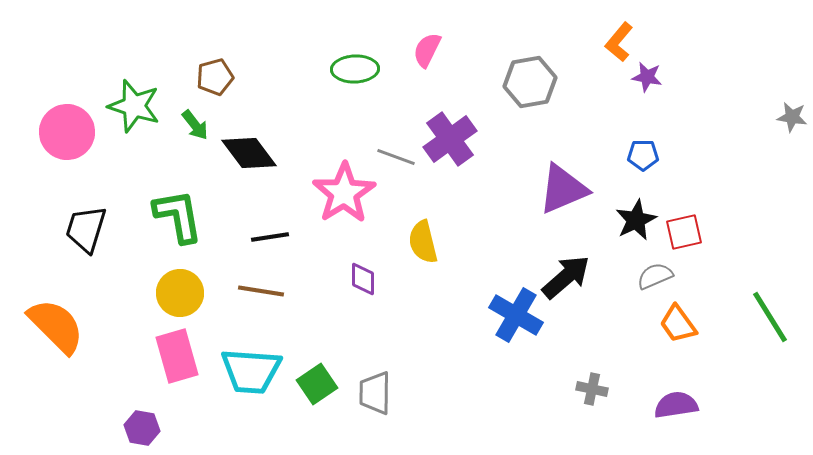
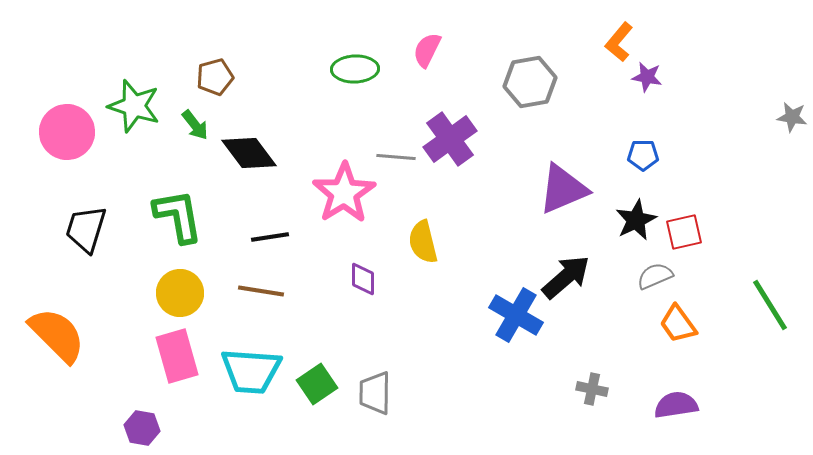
gray line: rotated 15 degrees counterclockwise
green line: moved 12 px up
orange semicircle: moved 1 px right, 9 px down
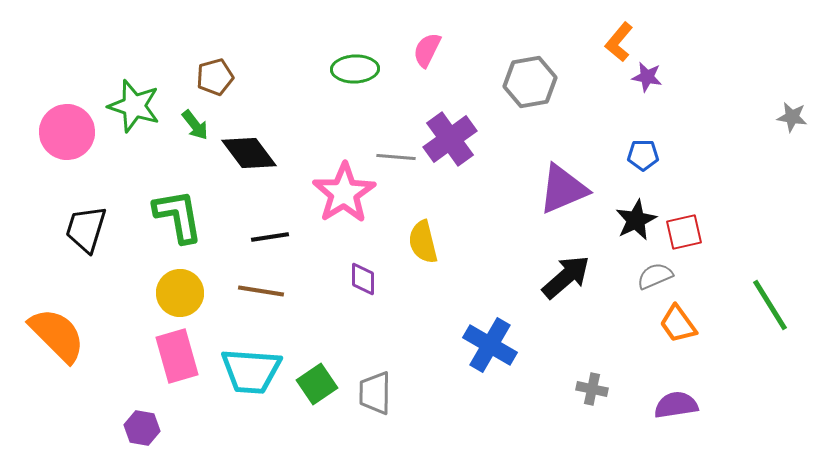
blue cross: moved 26 px left, 30 px down
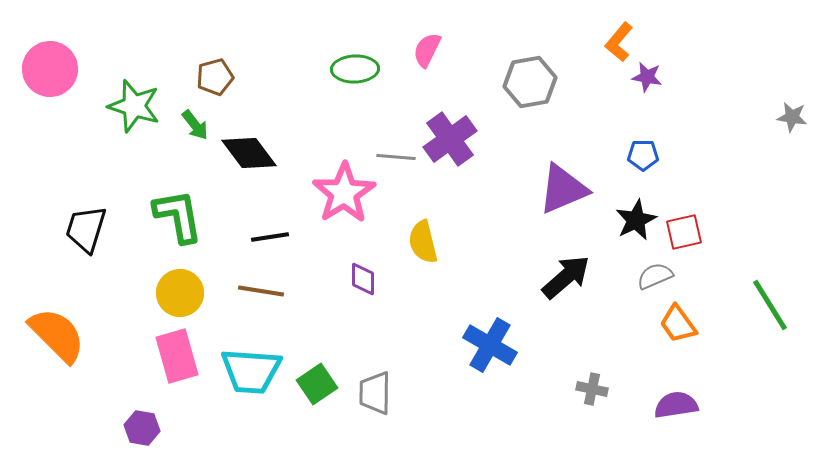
pink circle: moved 17 px left, 63 px up
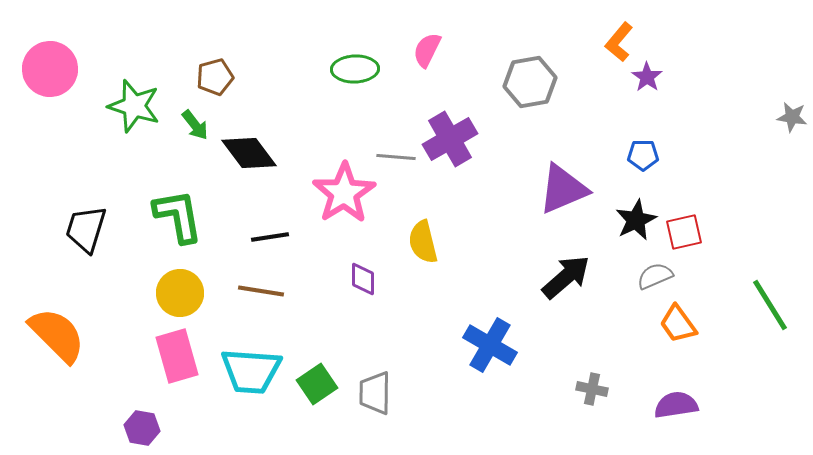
purple star: rotated 24 degrees clockwise
purple cross: rotated 6 degrees clockwise
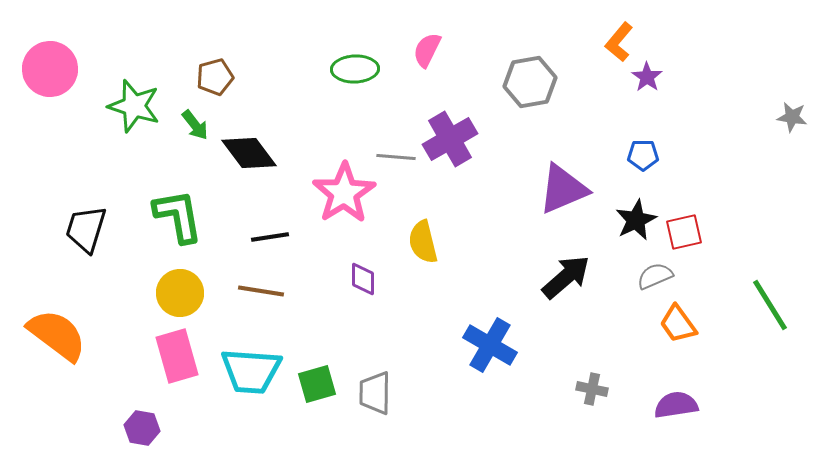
orange semicircle: rotated 8 degrees counterclockwise
green square: rotated 18 degrees clockwise
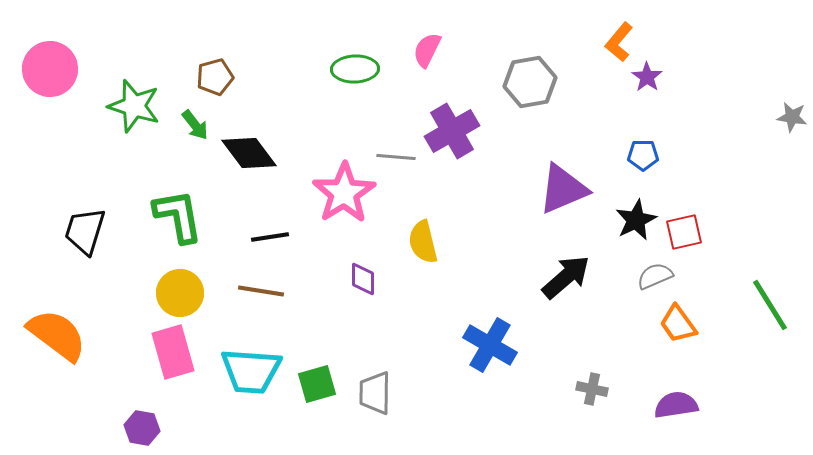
purple cross: moved 2 px right, 8 px up
black trapezoid: moved 1 px left, 2 px down
pink rectangle: moved 4 px left, 4 px up
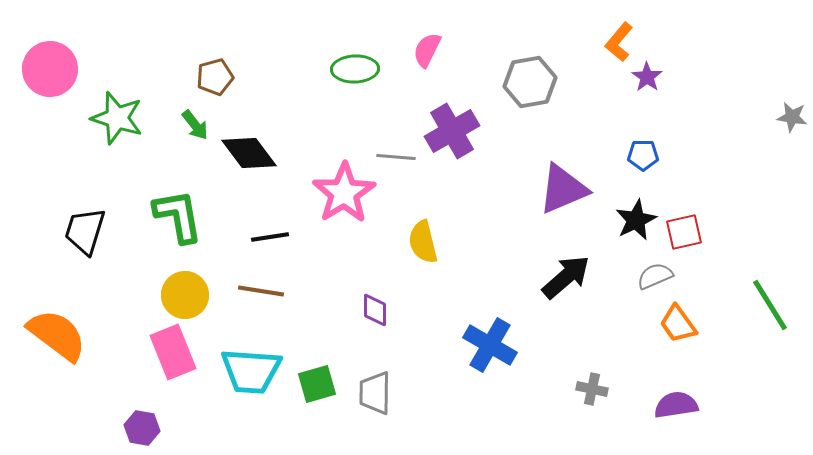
green star: moved 17 px left, 12 px down
purple diamond: moved 12 px right, 31 px down
yellow circle: moved 5 px right, 2 px down
pink rectangle: rotated 6 degrees counterclockwise
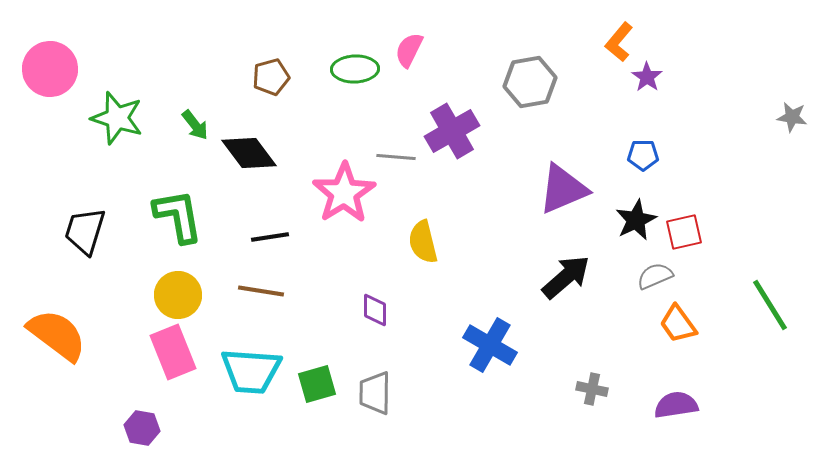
pink semicircle: moved 18 px left
brown pentagon: moved 56 px right
yellow circle: moved 7 px left
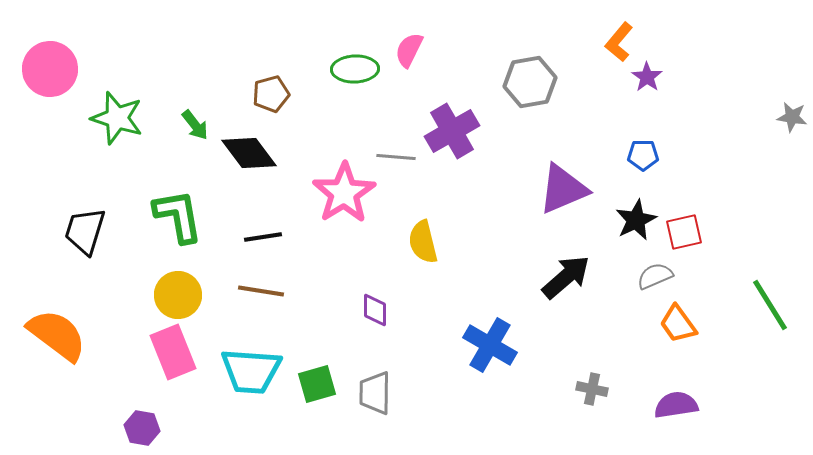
brown pentagon: moved 17 px down
black line: moved 7 px left
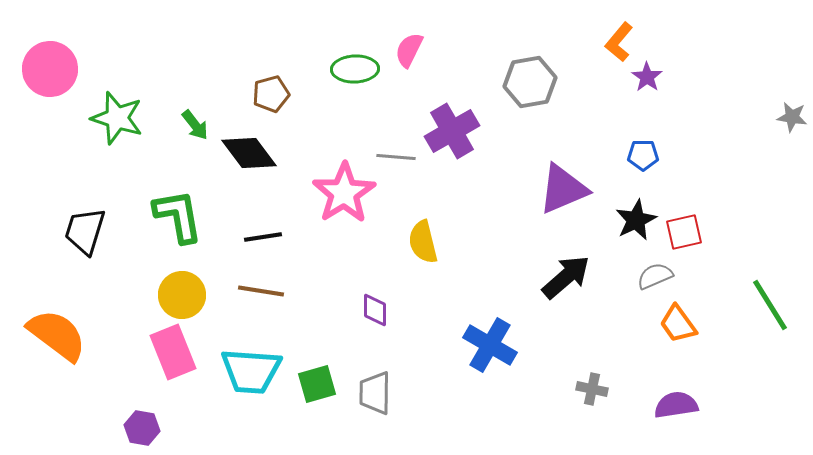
yellow circle: moved 4 px right
